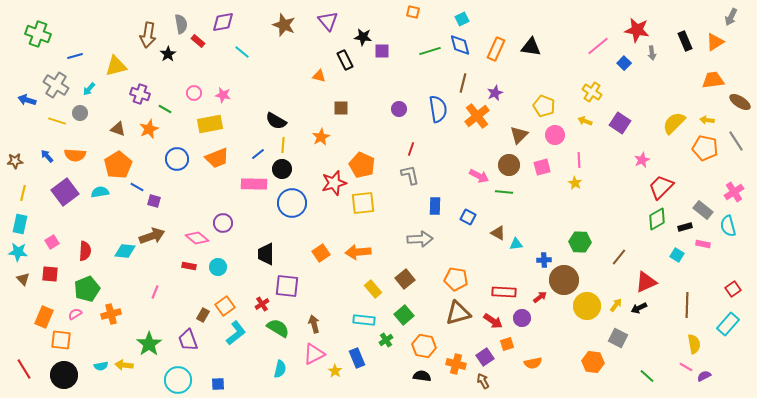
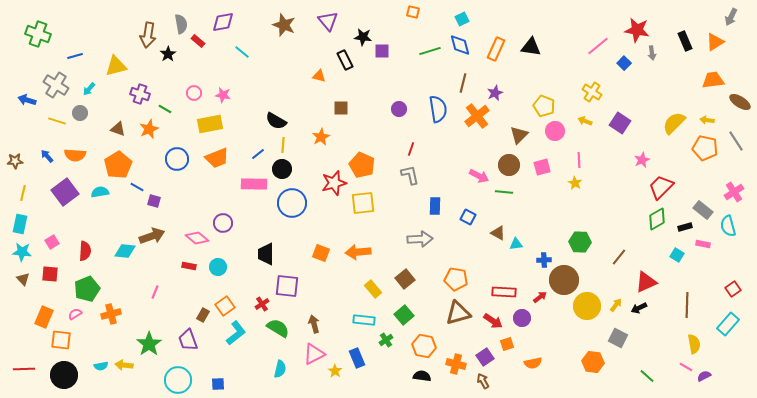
pink circle at (555, 135): moved 4 px up
cyan star at (18, 252): moved 4 px right
orange square at (321, 253): rotated 36 degrees counterclockwise
red line at (24, 369): rotated 60 degrees counterclockwise
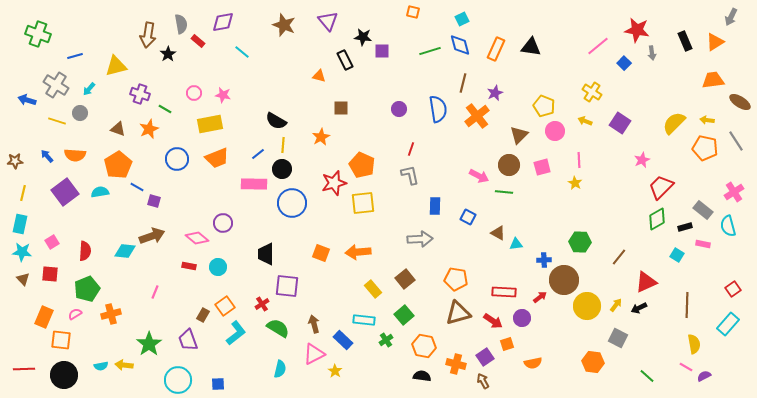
blue rectangle at (357, 358): moved 14 px left, 18 px up; rotated 24 degrees counterclockwise
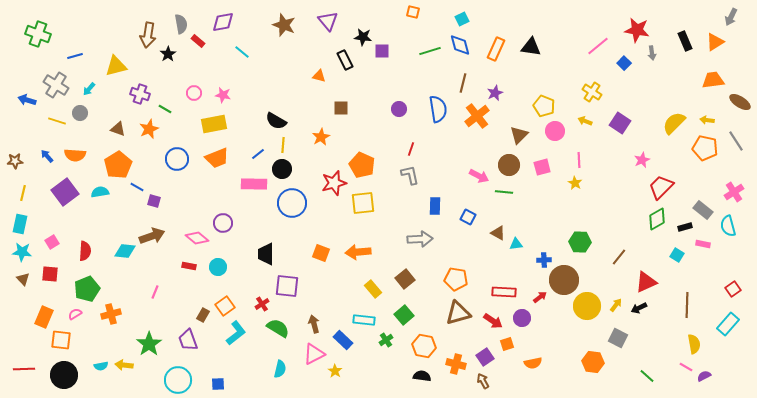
yellow rectangle at (210, 124): moved 4 px right
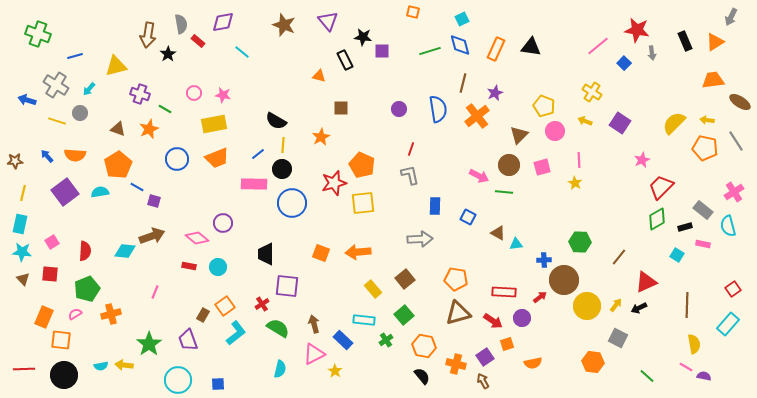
black semicircle at (422, 376): rotated 42 degrees clockwise
purple semicircle at (704, 376): rotated 40 degrees clockwise
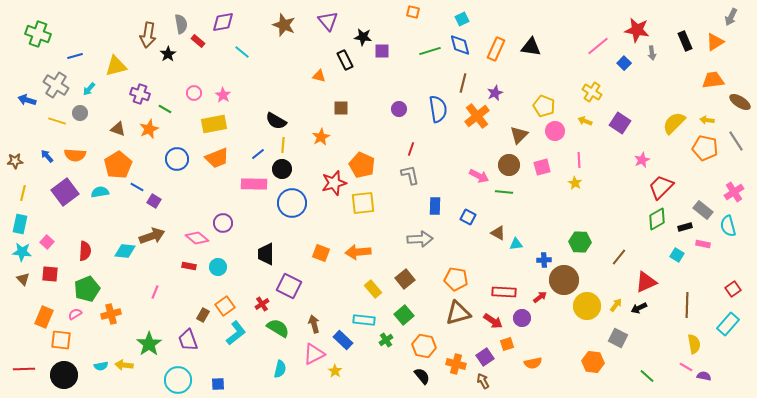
pink star at (223, 95): rotated 21 degrees clockwise
purple square at (154, 201): rotated 16 degrees clockwise
pink square at (52, 242): moved 5 px left; rotated 16 degrees counterclockwise
purple square at (287, 286): moved 2 px right; rotated 20 degrees clockwise
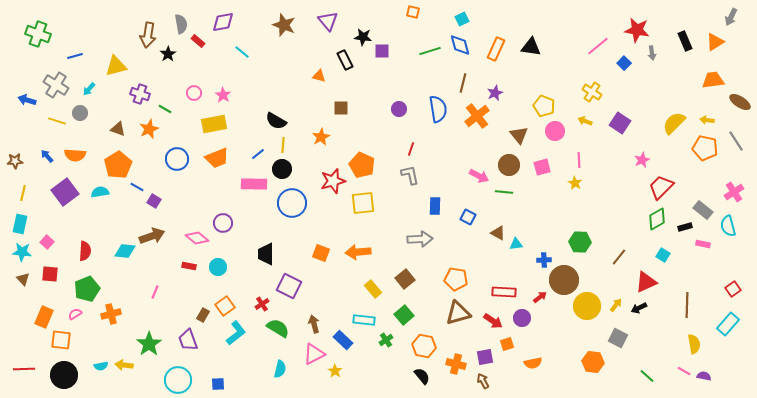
brown triangle at (519, 135): rotated 24 degrees counterclockwise
red star at (334, 183): moved 1 px left, 2 px up
cyan square at (677, 255): moved 14 px left
purple square at (485, 357): rotated 24 degrees clockwise
pink line at (686, 367): moved 2 px left, 4 px down
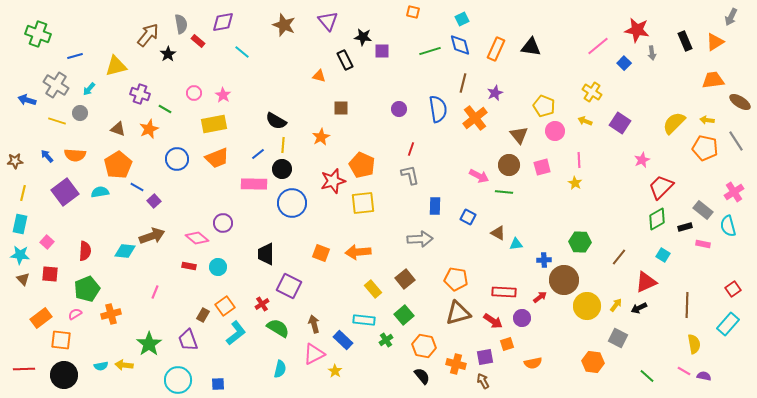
brown arrow at (148, 35): rotated 150 degrees counterclockwise
orange cross at (477, 116): moved 2 px left, 2 px down
purple square at (154, 201): rotated 16 degrees clockwise
cyan star at (22, 252): moved 2 px left, 3 px down
orange rectangle at (44, 317): moved 3 px left, 1 px down; rotated 30 degrees clockwise
